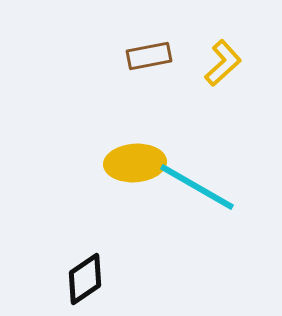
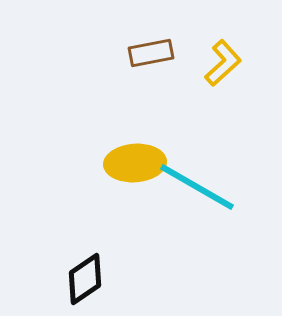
brown rectangle: moved 2 px right, 3 px up
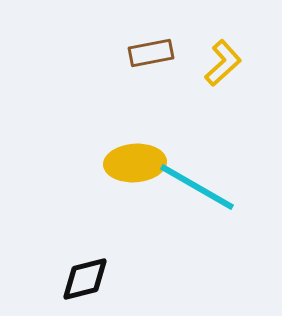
black diamond: rotated 20 degrees clockwise
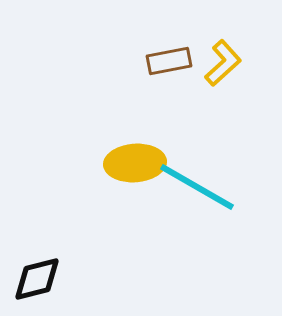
brown rectangle: moved 18 px right, 8 px down
black diamond: moved 48 px left
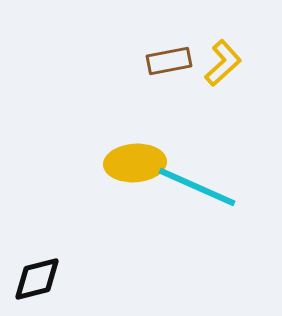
cyan line: rotated 6 degrees counterclockwise
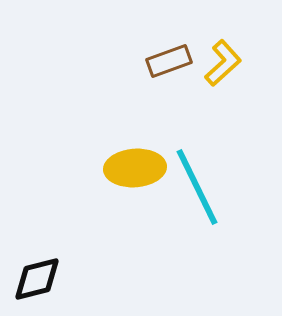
brown rectangle: rotated 9 degrees counterclockwise
yellow ellipse: moved 5 px down
cyan line: rotated 40 degrees clockwise
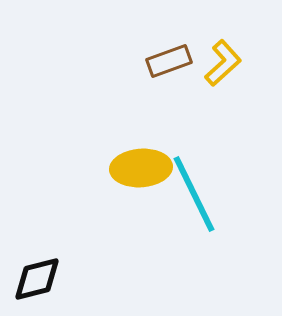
yellow ellipse: moved 6 px right
cyan line: moved 3 px left, 7 px down
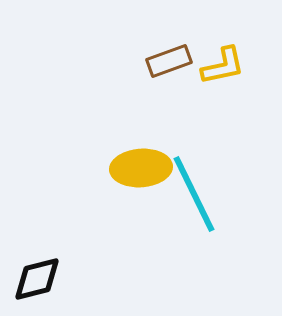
yellow L-shape: moved 3 px down; rotated 30 degrees clockwise
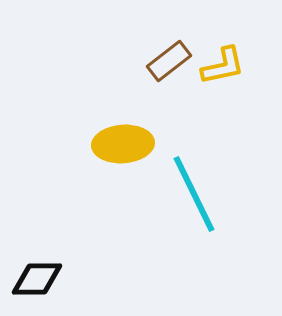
brown rectangle: rotated 18 degrees counterclockwise
yellow ellipse: moved 18 px left, 24 px up
black diamond: rotated 14 degrees clockwise
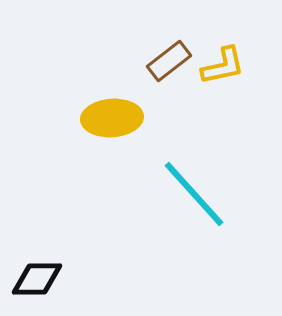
yellow ellipse: moved 11 px left, 26 px up
cyan line: rotated 16 degrees counterclockwise
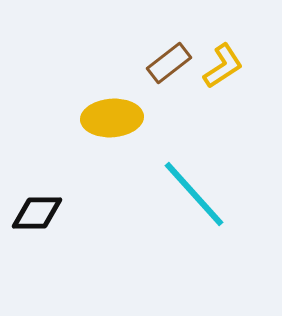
brown rectangle: moved 2 px down
yellow L-shape: rotated 21 degrees counterclockwise
black diamond: moved 66 px up
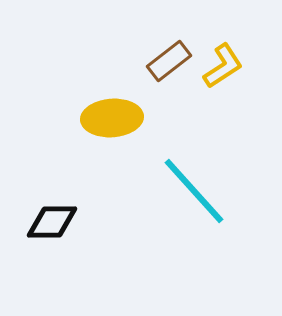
brown rectangle: moved 2 px up
cyan line: moved 3 px up
black diamond: moved 15 px right, 9 px down
